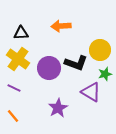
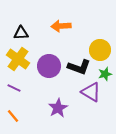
black L-shape: moved 3 px right, 4 px down
purple circle: moved 2 px up
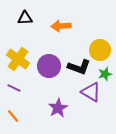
black triangle: moved 4 px right, 15 px up
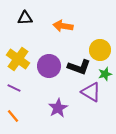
orange arrow: moved 2 px right; rotated 12 degrees clockwise
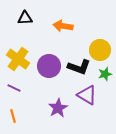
purple triangle: moved 4 px left, 3 px down
orange line: rotated 24 degrees clockwise
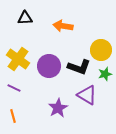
yellow circle: moved 1 px right
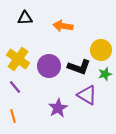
purple line: moved 1 px right, 1 px up; rotated 24 degrees clockwise
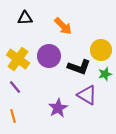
orange arrow: rotated 144 degrees counterclockwise
purple circle: moved 10 px up
